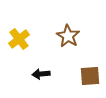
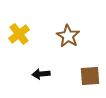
yellow cross: moved 5 px up
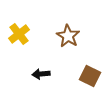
brown square: rotated 30 degrees clockwise
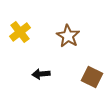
yellow cross: moved 1 px right, 2 px up
brown square: moved 2 px right, 1 px down
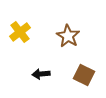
brown square: moved 8 px left, 2 px up
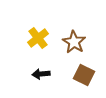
yellow cross: moved 18 px right, 6 px down
brown star: moved 6 px right, 6 px down
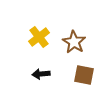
yellow cross: moved 1 px right, 1 px up
brown square: rotated 15 degrees counterclockwise
